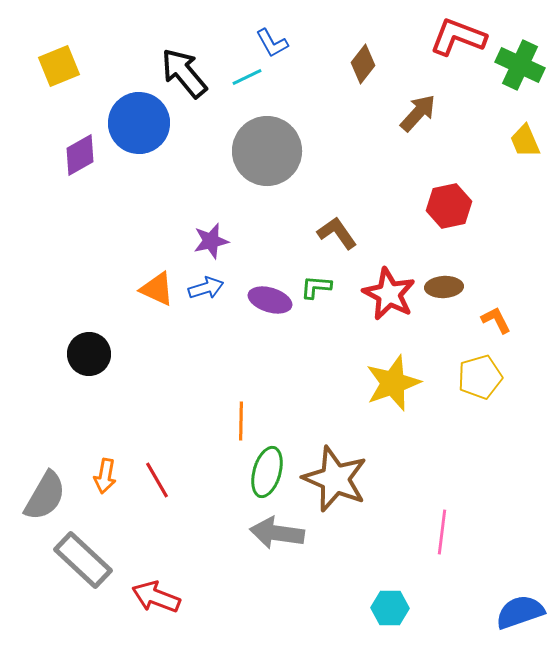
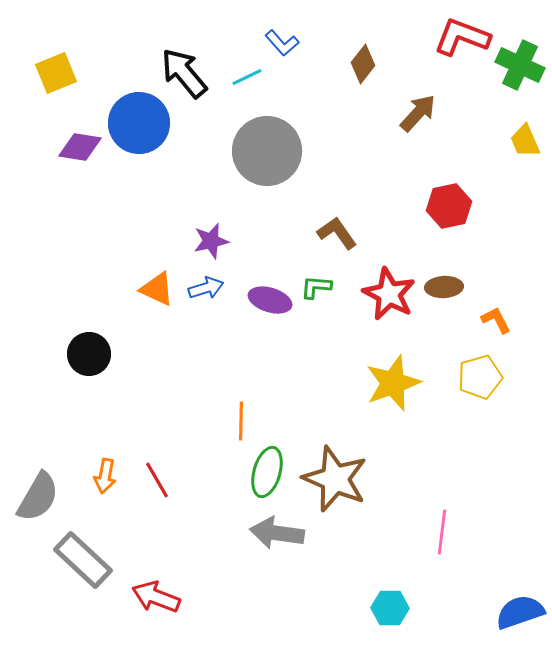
red L-shape: moved 4 px right
blue L-shape: moved 10 px right; rotated 12 degrees counterclockwise
yellow square: moved 3 px left, 7 px down
purple diamond: moved 8 px up; rotated 39 degrees clockwise
gray semicircle: moved 7 px left, 1 px down
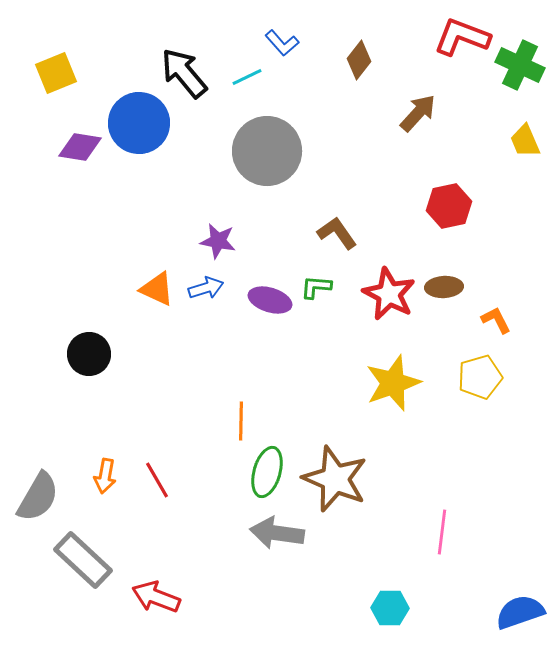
brown diamond: moved 4 px left, 4 px up
purple star: moved 7 px right; rotated 24 degrees clockwise
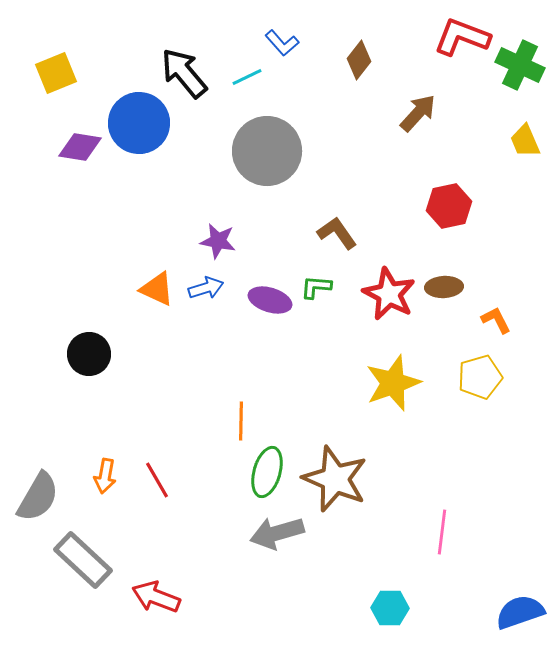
gray arrow: rotated 24 degrees counterclockwise
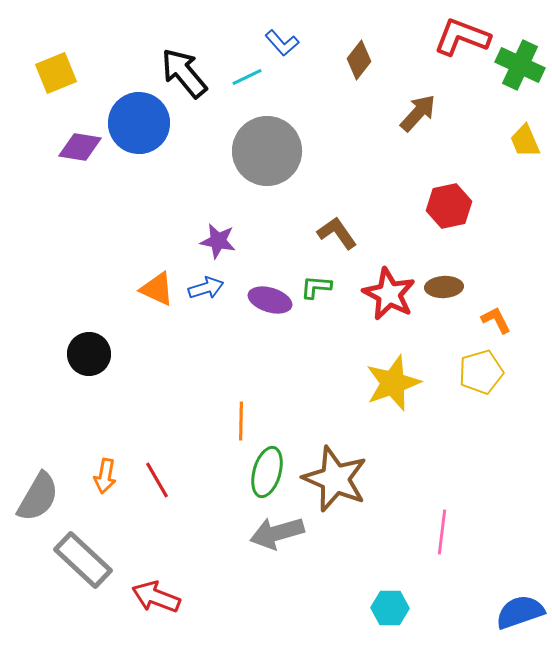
yellow pentagon: moved 1 px right, 5 px up
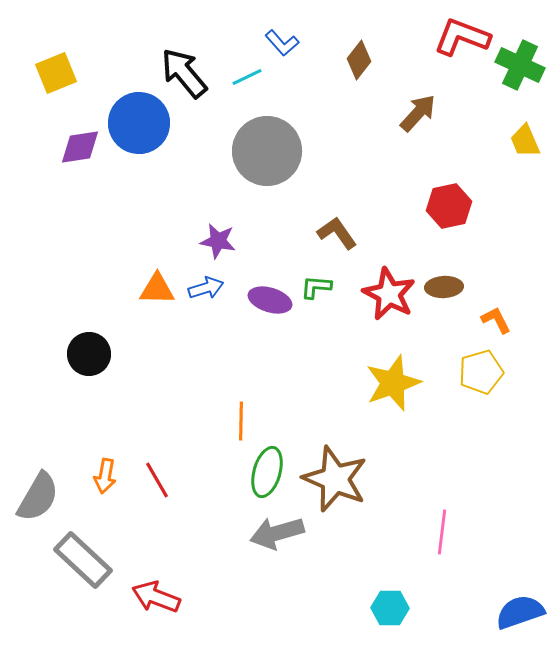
purple diamond: rotated 18 degrees counterclockwise
orange triangle: rotated 24 degrees counterclockwise
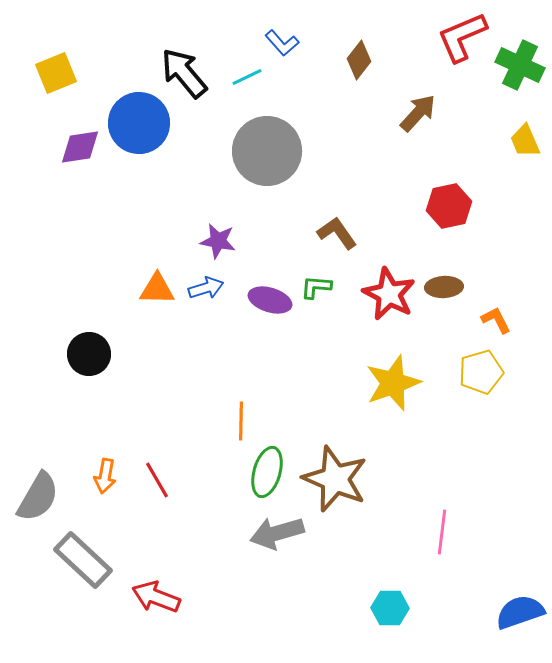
red L-shape: rotated 44 degrees counterclockwise
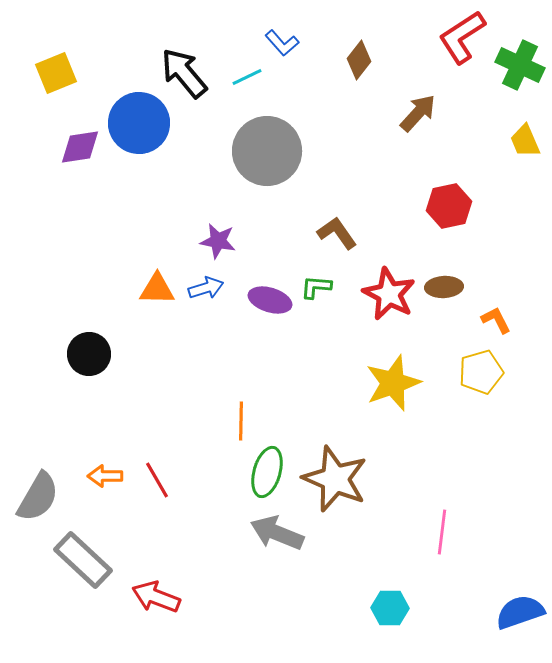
red L-shape: rotated 10 degrees counterclockwise
orange arrow: rotated 80 degrees clockwise
gray arrow: rotated 38 degrees clockwise
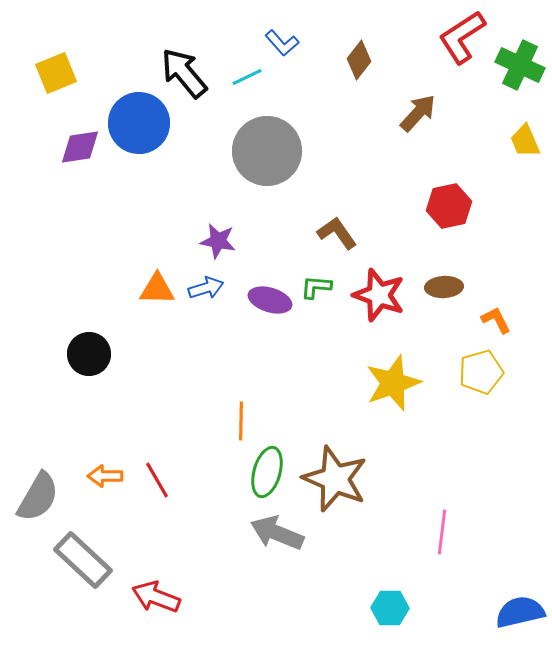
red star: moved 10 px left, 1 px down; rotated 8 degrees counterclockwise
blue semicircle: rotated 6 degrees clockwise
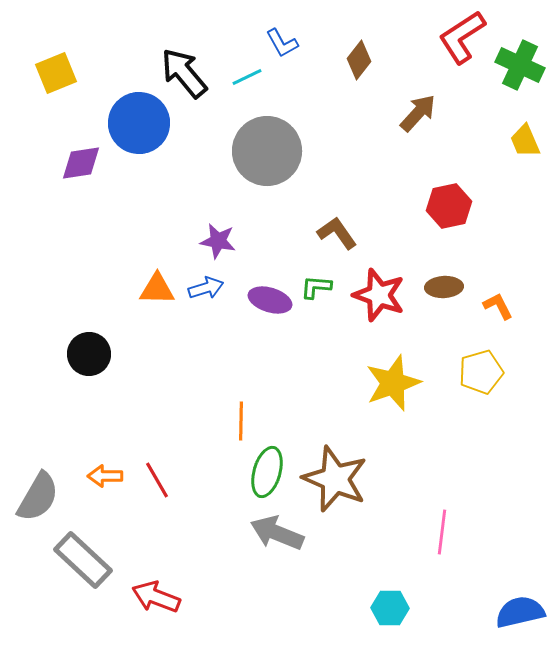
blue L-shape: rotated 12 degrees clockwise
purple diamond: moved 1 px right, 16 px down
orange L-shape: moved 2 px right, 14 px up
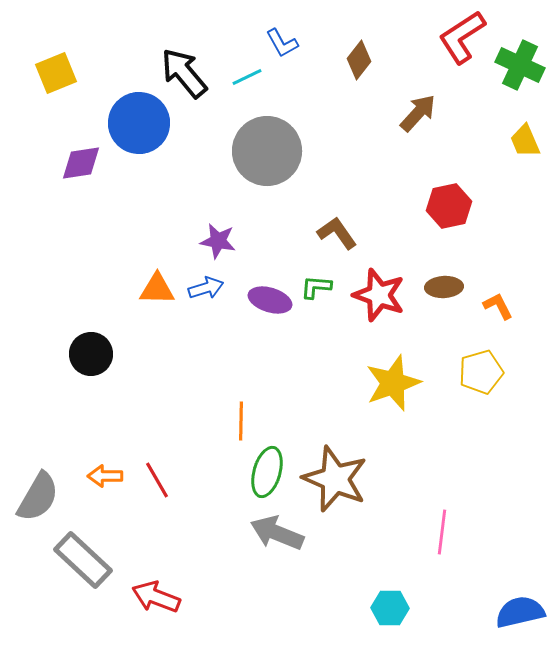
black circle: moved 2 px right
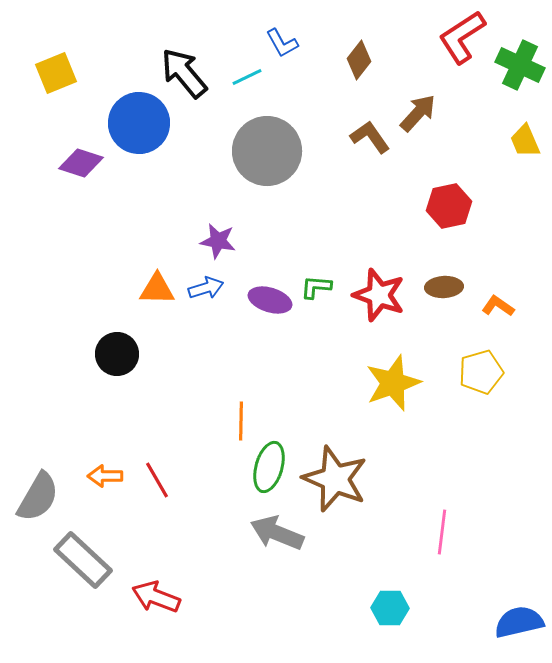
purple diamond: rotated 27 degrees clockwise
brown L-shape: moved 33 px right, 96 px up
orange L-shape: rotated 28 degrees counterclockwise
black circle: moved 26 px right
green ellipse: moved 2 px right, 5 px up
blue semicircle: moved 1 px left, 10 px down
